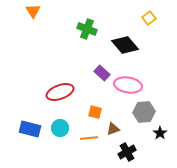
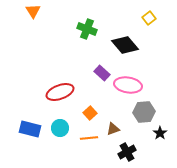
orange square: moved 5 px left, 1 px down; rotated 32 degrees clockwise
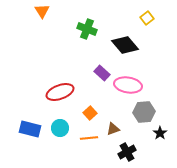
orange triangle: moved 9 px right
yellow square: moved 2 px left
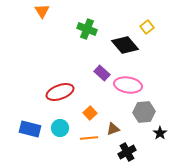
yellow square: moved 9 px down
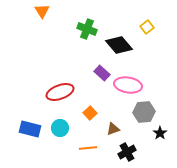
black diamond: moved 6 px left
orange line: moved 1 px left, 10 px down
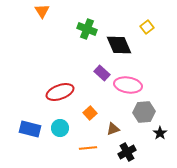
black diamond: rotated 16 degrees clockwise
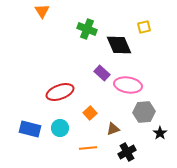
yellow square: moved 3 px left; rotated 24 degrees clockwise
